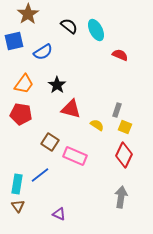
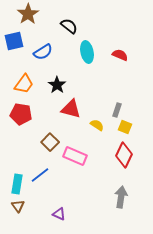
cyan ellipse: moved 9 px left, 22 px down; rotated 15 degrees clockwise
brown square: rotated 12 degrees clockwise
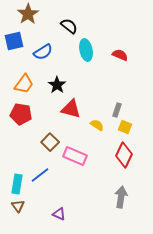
cyan ellipse: moved 1 px left, 2 px up
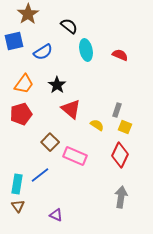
red triangle: rotated 25 degrees clockwise
red pentagon: rotated 25 degrees counterclockwise
red diamond: moved 4 px left
purple triangle: moved 3 px left, 1 px down
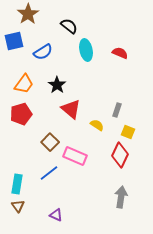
red semicircle: moved 2 px up
yellow square: moved 3 px right, 5 px down
blue line: moved 9 px right, 2 px up
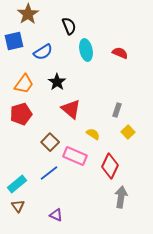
black semicircle: rotated 30 degrees clockwise
black star: moved 3 px up
yellow semicircle: moved 4 px left, 9 px down
yellow square: rotated 24 degrees clockwise
red diamond: moved 10 px left, 11 px down
cyan rectangle: rotated 42 degrees clockwise
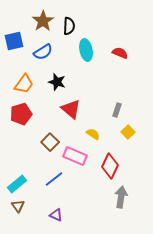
brown star: moved 15 px right, 7 px down
black semicircle: rotated 24 degrees clockwise
black star: rotated 18 degrees counterclockwise
blue line: moved 5 px right, 6 px down
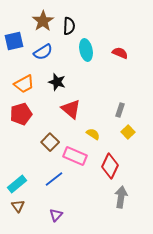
orange trapezoid: rotated 25 degrees clockwise
gray rectangle: moved 3 px right
purple triangle: rotated 48 degrees clockwise
